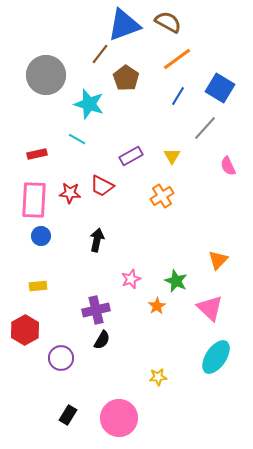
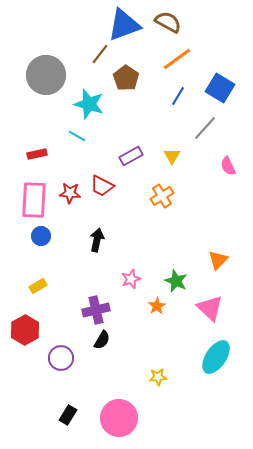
cyan line: moved 3 px up
yellow rectangle: rotated 24 degrees counterclockwise
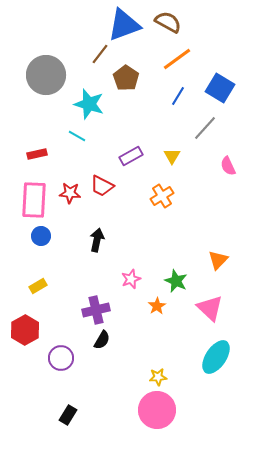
pink circle: moved 38 px right, 8 px up
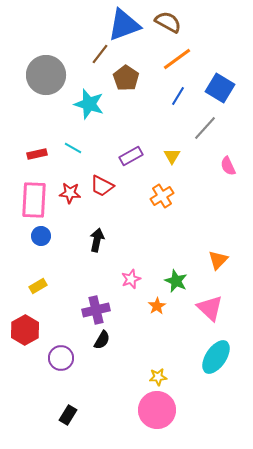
cyan line: moved 4 px left, 12 px down
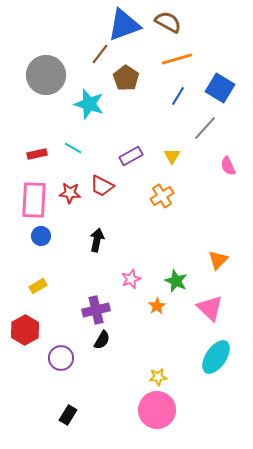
orange line: rotated 20 degrees clockwise
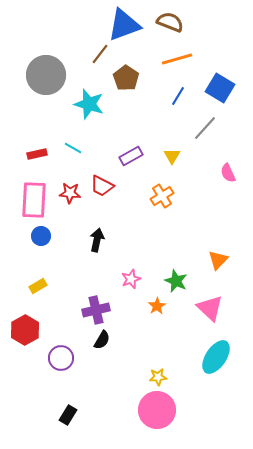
brown semicircle: moved 2 px right; rotated 8 degrees counterclockwise
pink semicircle: moved 7 px down
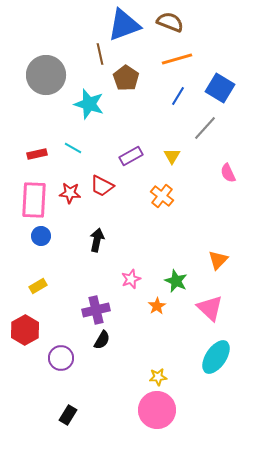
brown line: rotated 50 degrees counterclockwise
orange cross: rotated 20 degrees counterclockwise
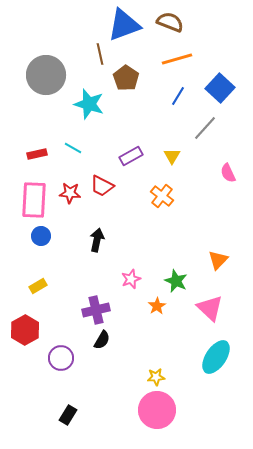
blue square: rotated 12 degrees clockwise
yellow star: moved 2 px left
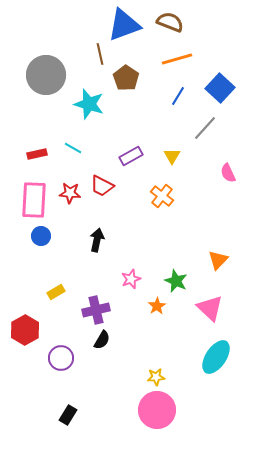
yellow rectangle: moved 18 px right, 6 px down
